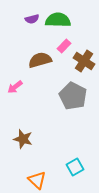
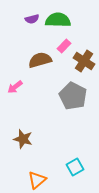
orange triangle: rotated 36 degrees clockwise
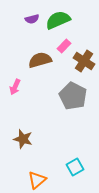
green semicircle: rotated 25 degrees counterclockwise
pink arrow: rotated 28 degrees counterclockwise
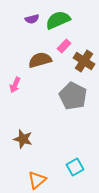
pink arrow: moved 2 px up
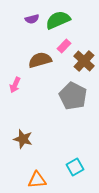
brown cross: rotated 10 degrees clockwise
orange triangle: rotated 36 degrees clockwise
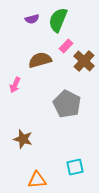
green semicircle: rotated 45 degrees counterclockwise
pink rectangle: moved 2 px right
gray pentagon: moved 6 px left, 8 px down
cyan square: rotated 18 degrees clockwise
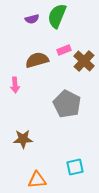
green semicircle: moved 1 px left, 4 px up
pink rectangle: moved 2 px left, 4 px down; rotated 24 degrees clockwise
brown semicircle: moved 3 px left
pink arrow: rotated 28 degrees counterclockwise
brown star: rotated 18 degrees counterclockwise
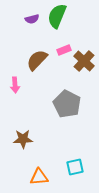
brown semicircle: rotated 30 degrees counterclockwise
orange triangle: moved 2 px right, 3 px up
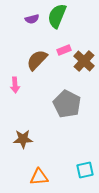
cyan square: moved 10 px right, 3 px down
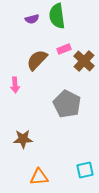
green semicircle: rotated 30 degrees counterclockwise
pink rectangle: moved 1 px up
